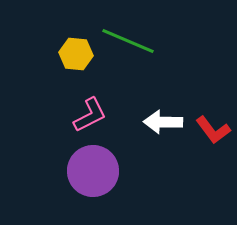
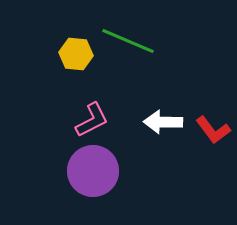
pink L-shape: moved 2 px right, 5 px down
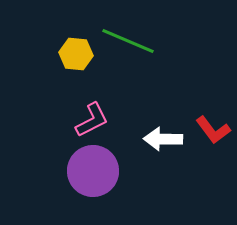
white arrow: moved 17 px down
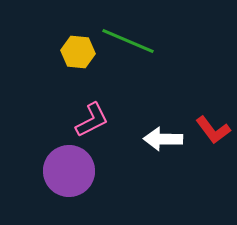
yellow hexagon: moved 2 px right, 2 px up
purple circle: moved 24 px left
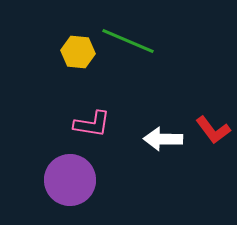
pink L-shape: moved 4 px down; rotated 36 degrees clockwise
purple circle: moved 1 px right, 9 px down
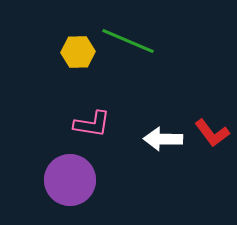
yellow hexagon: rotated 8 degrees counterclockwise
red L-shape: moved 1 px left, 3 px down
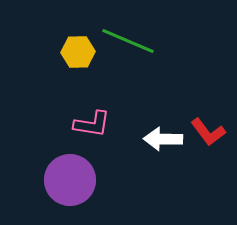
red L-shape: moved 4 px left, 1 px up
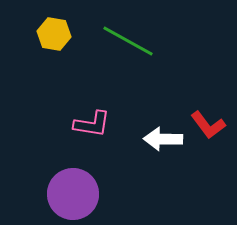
green line: rotated 6 degrees clockwise
yellow hexagon: moved 24 px left, 18 px up; rotated 12 degrees clockwise
red L-shape: moved 7 px up
purple circle: moved 3 px right, 14 px down
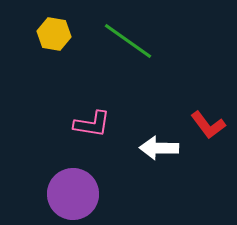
green line: rotated 6 degrees clockwise
white arrow: moved 4 px left, 9 px down
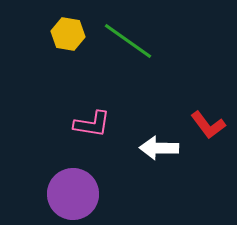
yellow hexagon: moved 14 px right
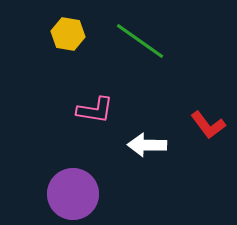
green line: moved 12 px right
pink L-shape: moved 3 px right, 14 px up
white arrow: moved 12 px left, 3 px up
